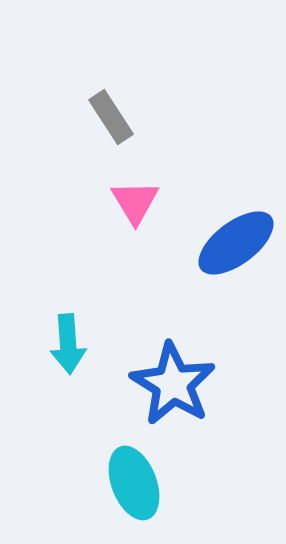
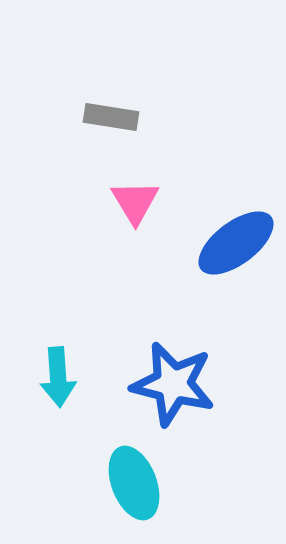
gray rectangle: rotated 48 degrees counterclockwise
cyan arrow: moved 10 px left, 33 px down
blue star: rotated 18 degrees counterclockwise
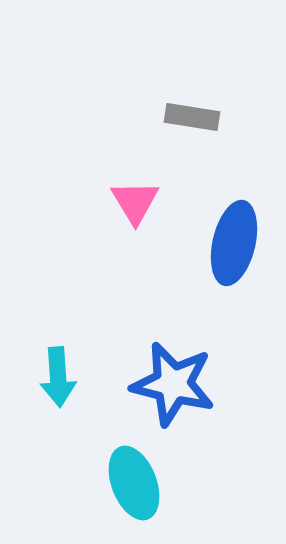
gray rectangle: moved 81 px right
blue ellipse: moved 2 px left; rotated 40 degrees counterclockwise
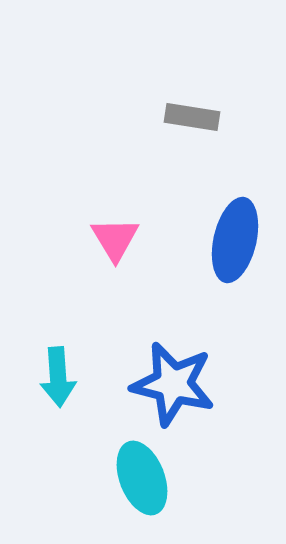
pink triangle: moved 20 px left, 37 px down
blue ellipse: moved 1 px right, 3 px up
cyan ellipse: moved 8 px right, 5 px up
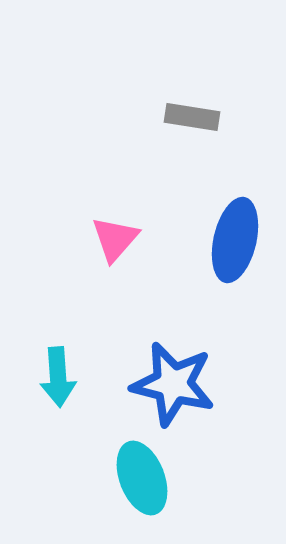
pink triangle: rotated 12 degrees clockwise
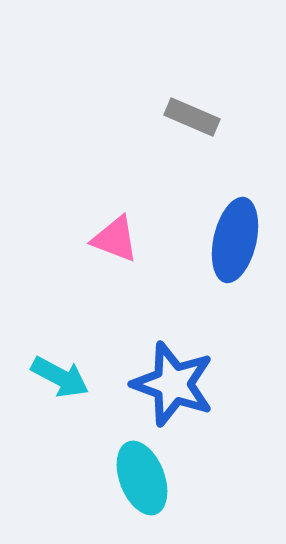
gray rectangle: rotated 14 degrees clockwise
pink triangle: rotated 50 degrees counterclockwise
cyan arrow: moved 2 px right; rotated 58 degrees counterclockwise
blue star: rotated 6 degrees clockwise
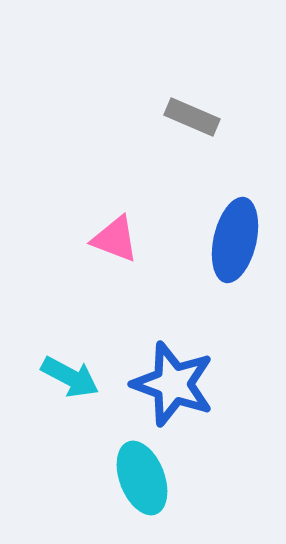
cyan arrow: moved 10 px right
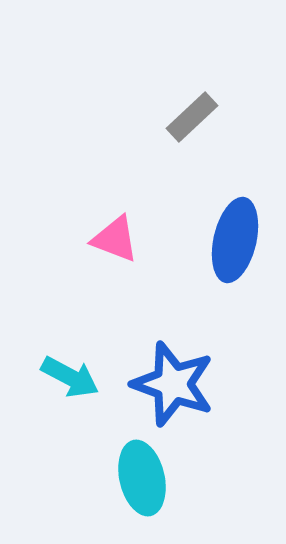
gray rectangle: rotated 66 degrees counterclockwise
cyan ellipse: rotated 8 degrees clockwise
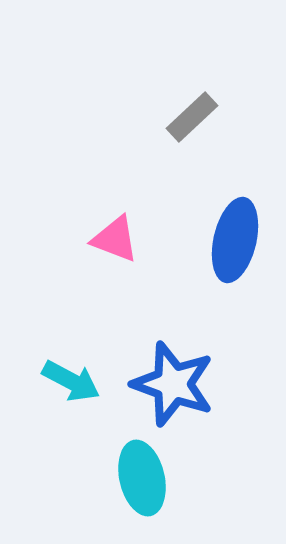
cyan arrow: moved 1 px right, 4 px down
